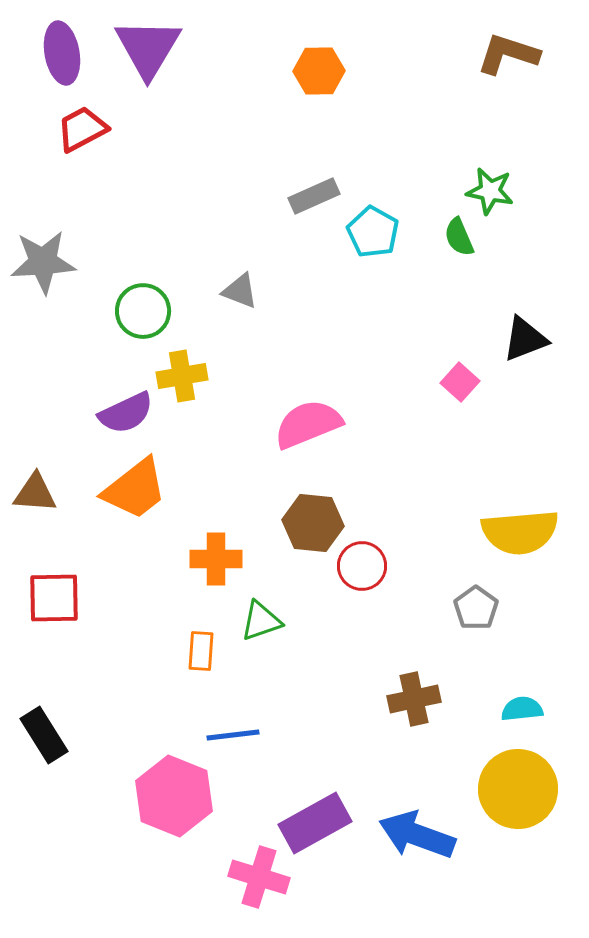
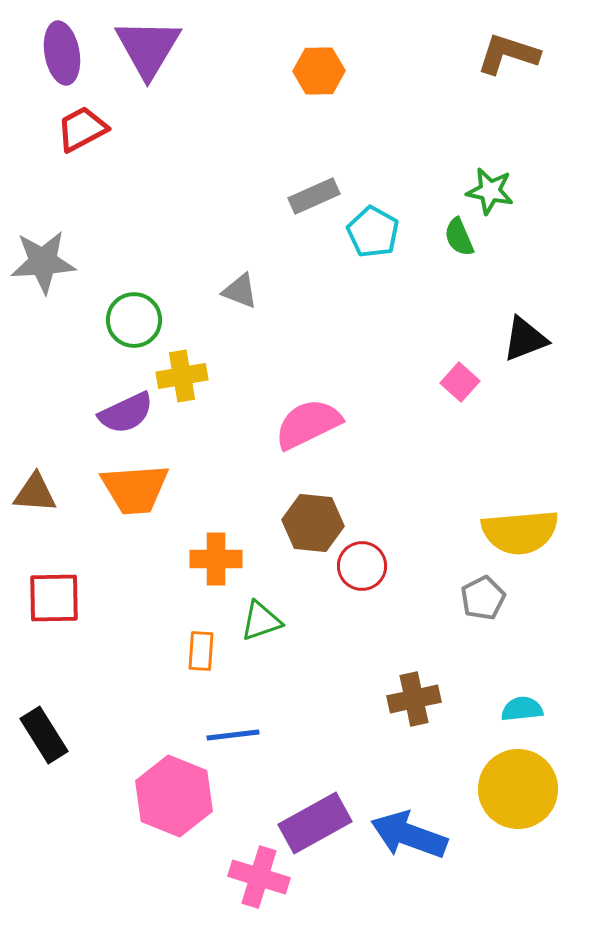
green circle: moved 9 px left, 9 px down
pink semicircle: rotated 4 degrees counterclockwise
orange trapezoid: rotated 34 degrees clockwise
gray pentagon: moved 7 px right, 10 px up; rotated 9 degrees clockwise
blue arrow: moved 8 px left
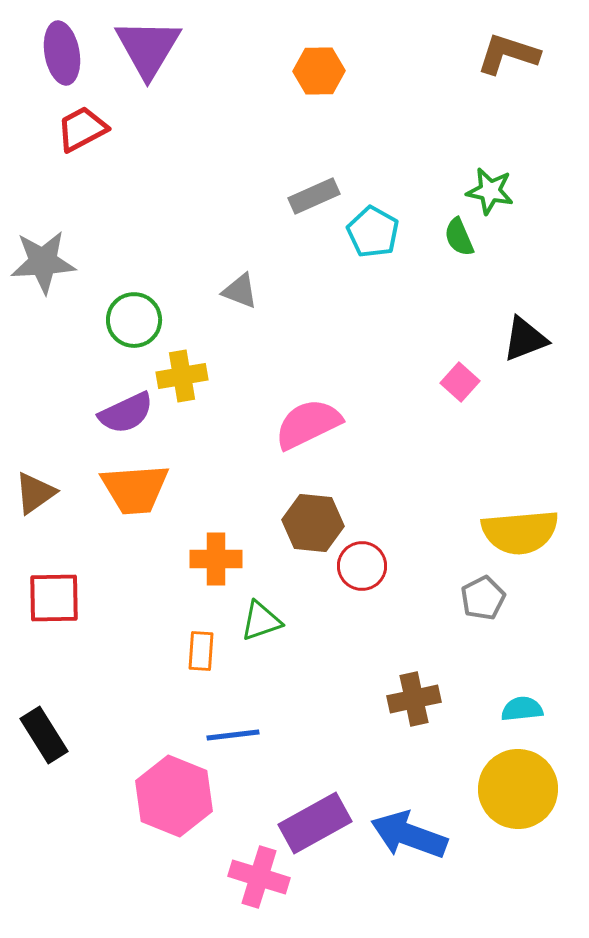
brown triangle: rotated 39 degrees counterclockwise
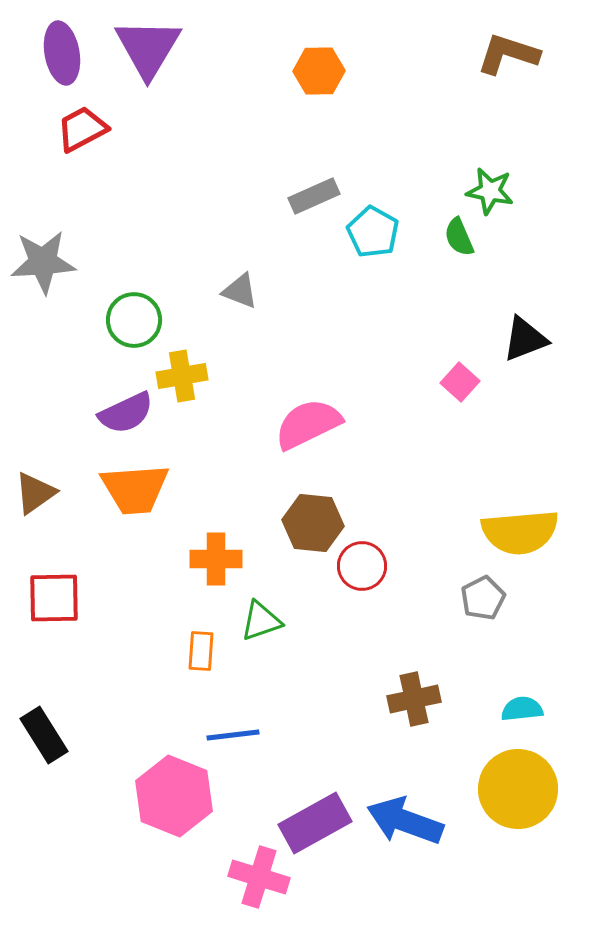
blue arrow: moved 4 px left, 14 px up
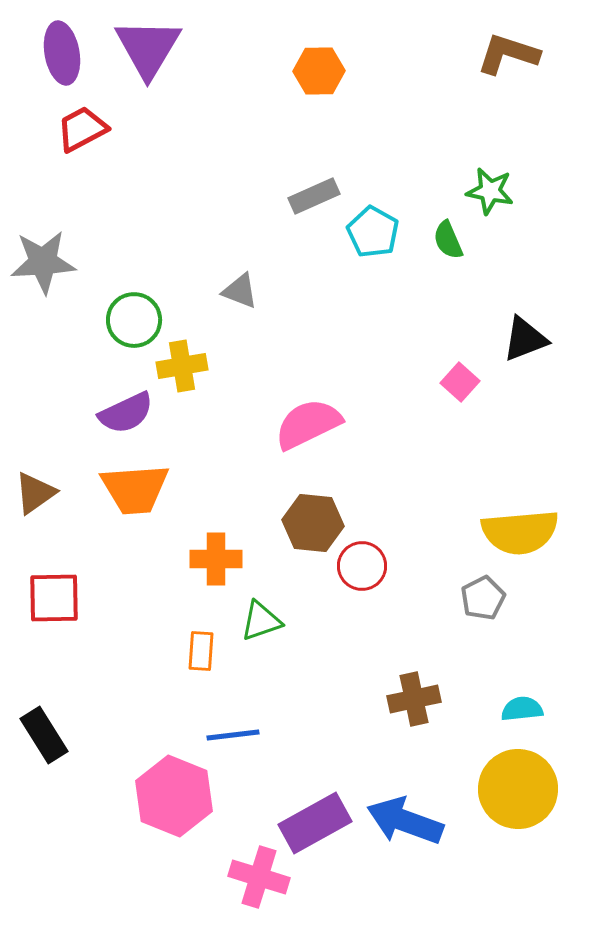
green semicircle: moved 11 px left, 3 px down
yellow cross: moved 10 px up
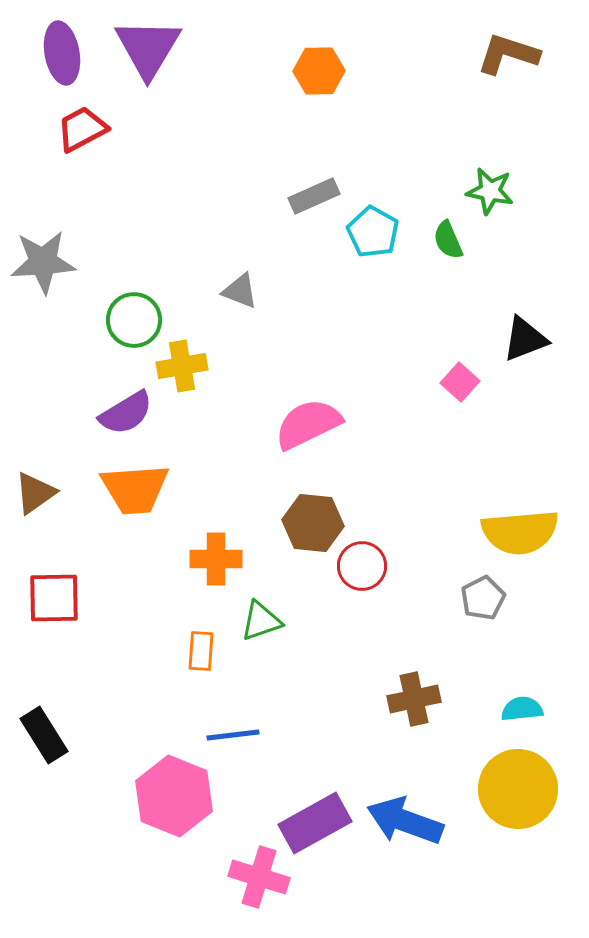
purple semicircle: rotated 6 degrees counterclockwise
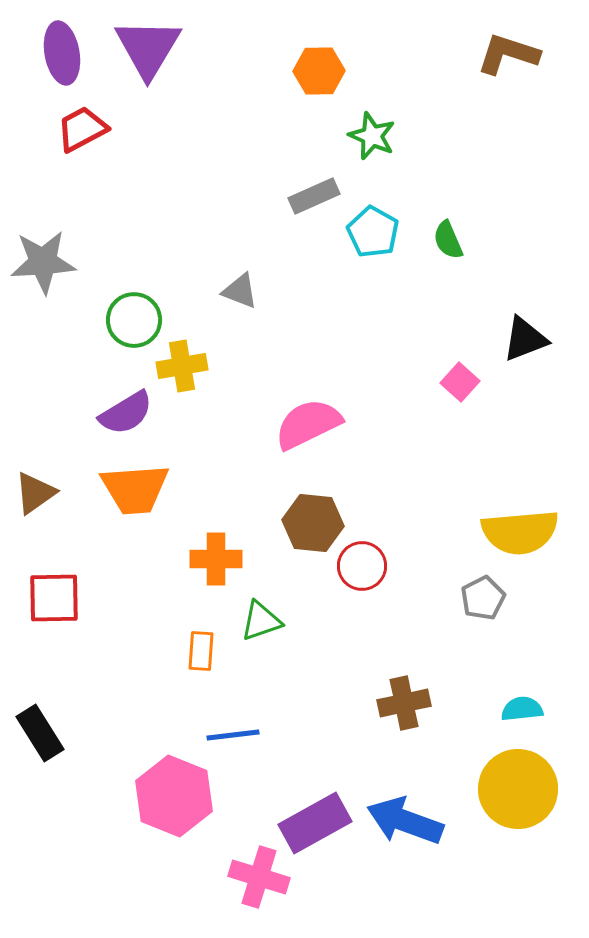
green star: moved 118 px left, 55 px up; rotated 12 degrees clockwise
brown cross: moved 10 px left, 4 px down
black rectangle: moved 4 px left, 2 px up
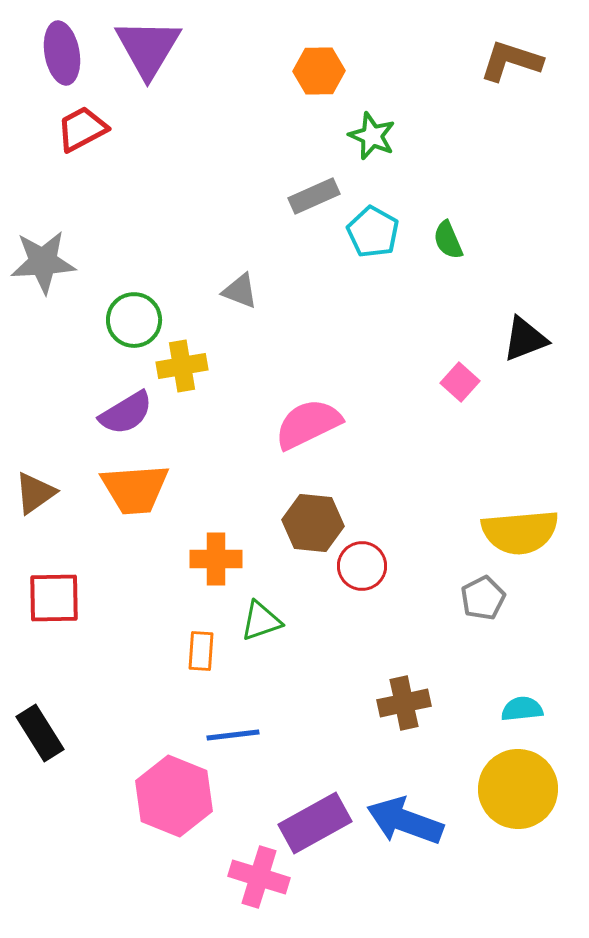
brown L-shape: moved 3 px right, 7 px down
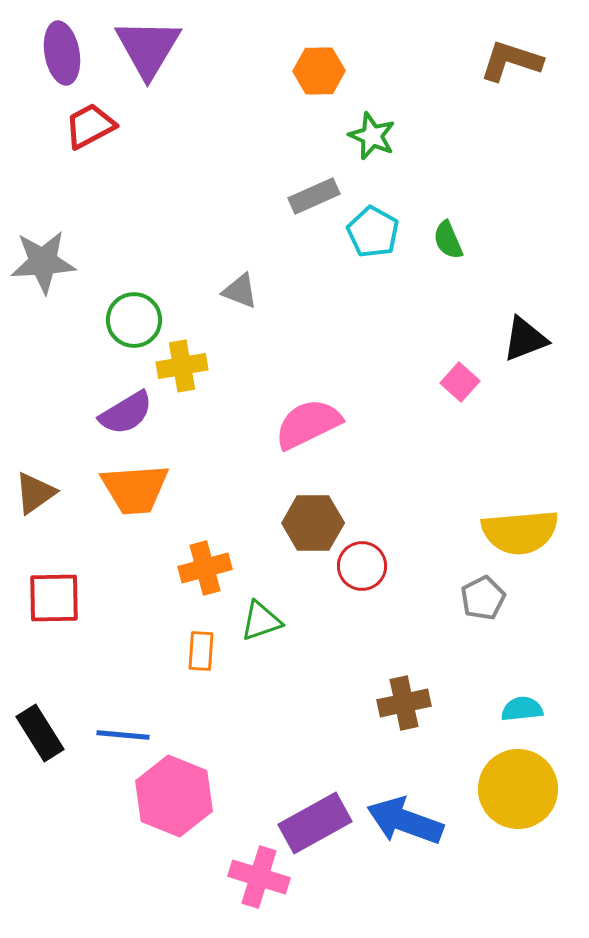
red trapezoid: moved 8 px right, 3 px up
brown hexagon: rotated 6 degrees counterclockwise
orange cross: moved 11 px left, 9 px down; rotated 15 degrees counterclockwise
blue line: moved 110 px left; rotated 12 degrees clockwise
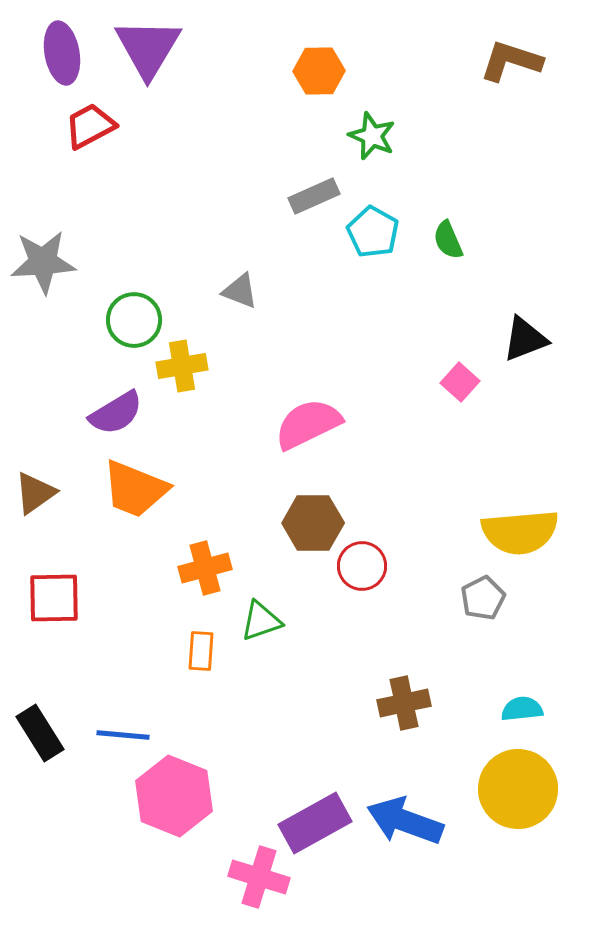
purple semicircle: moved 10 px left
orange trapezoid: rotated 26 degrees clockwise
